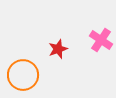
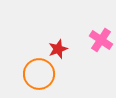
orange circle: moved 16 px right, 1 px up
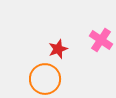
orange circle: moved 6 px right, 5 px down
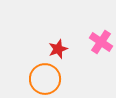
pink cross: moved 2 px down
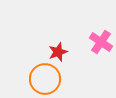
red star: moved 3 px down
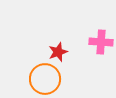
pink cross: rotated 30 degrees counterclockwise
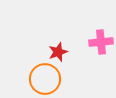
pink cross: rotated 10 degrees counterclockwise
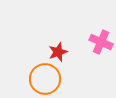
pink cross: rotated 30 degrees clockwise
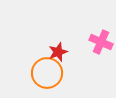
orange circle: moved 2 px right, 6 px up
